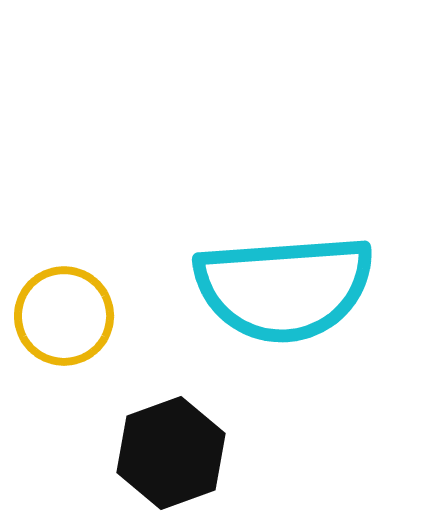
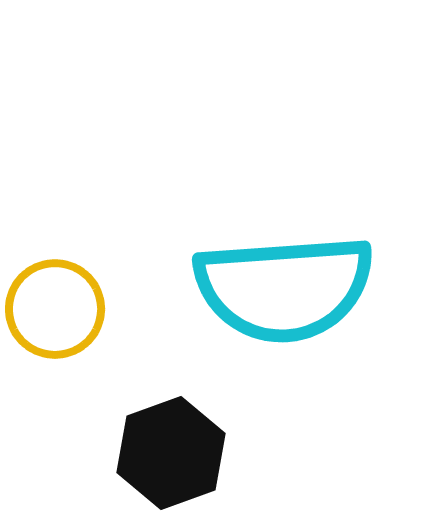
yellow circle: moved 9 px left, 7 px up
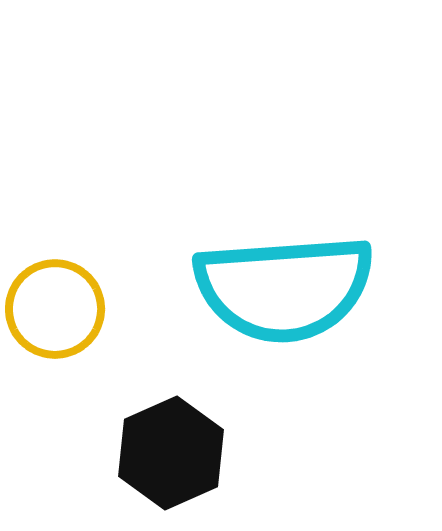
black hexagon: rotated 4 degrees counterclockwise
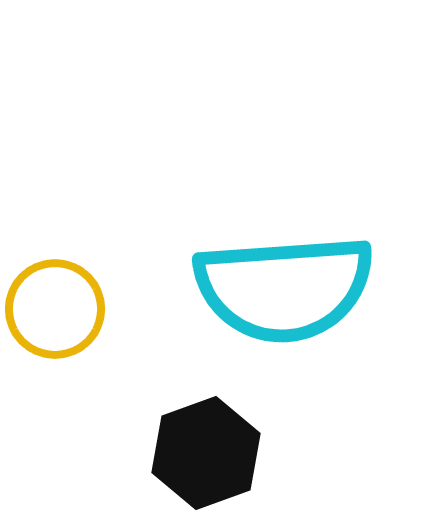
black hexagon: moved 35 px right; rotated 4 degrees clockwise
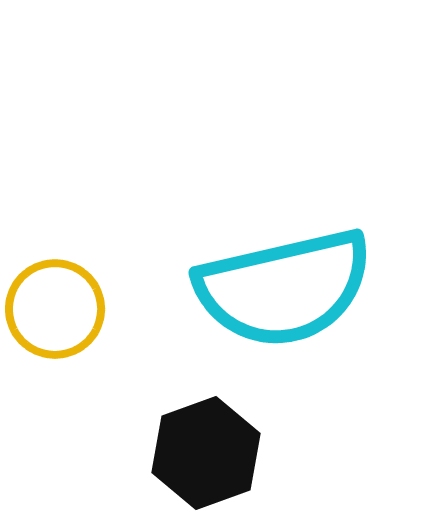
cyan semicircle: rotated 9 degrees counterclockwise
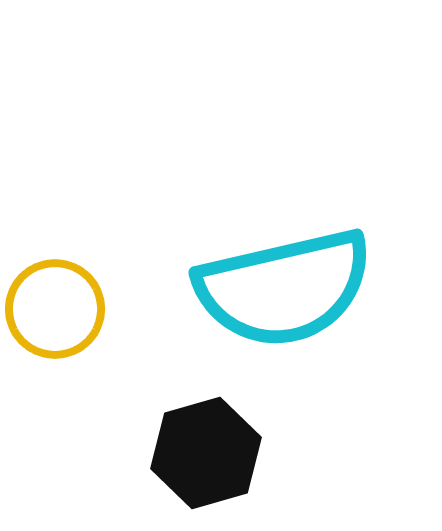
black hexagon: rotated 4 degrees clockwise
